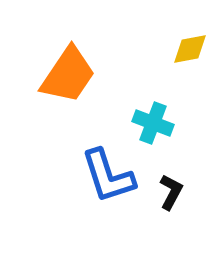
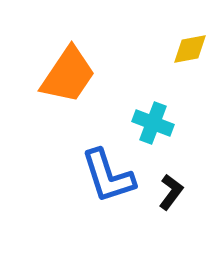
black L-shape: rotated 9 degrees clockwise
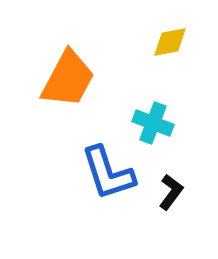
yellow diamond: moved 20 px left, 7 px up
orange trapezoid: moved 4 px down; rotated 6 degrees counterclockwise
blue L-shape: moved 3 px up
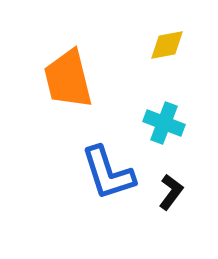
yellow diamond: moved 3 px left, 3 px down
orange trapezoid: rotated 138 degrees clockwise
cyan cross: moved 11 px right
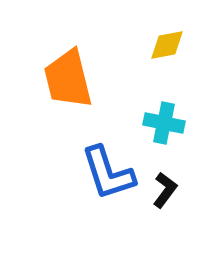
cyan cross: rotated 9 degrees counterclockwise
black L-shape: moved 6 px left, 2 px up
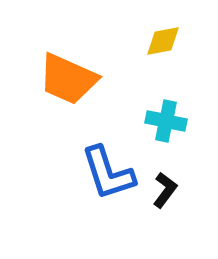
yellow diamond: moved 4 px left, 4 px up
orange trapezoid: rotated 52 degrees counterclockwise
cyan cross: moved 2 px right, 2 px up
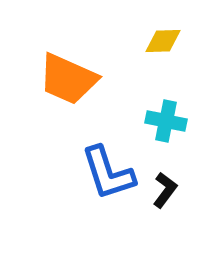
yellow diamond: rotated 9 degrees clockwise
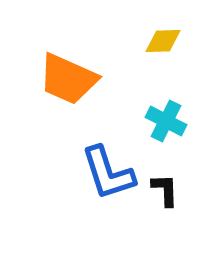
cyan cross: rotated 15 degrees clockwise
black L-shape: rotated 39 degrees counterclockwise
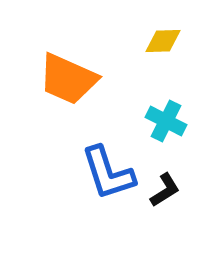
black L-shape: rotated 60 degrees clockwise
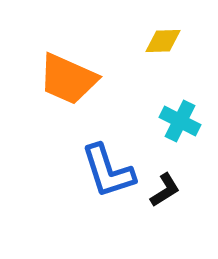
cyan cross: moved 14 px right
blue L-shape: moved 2 px up
